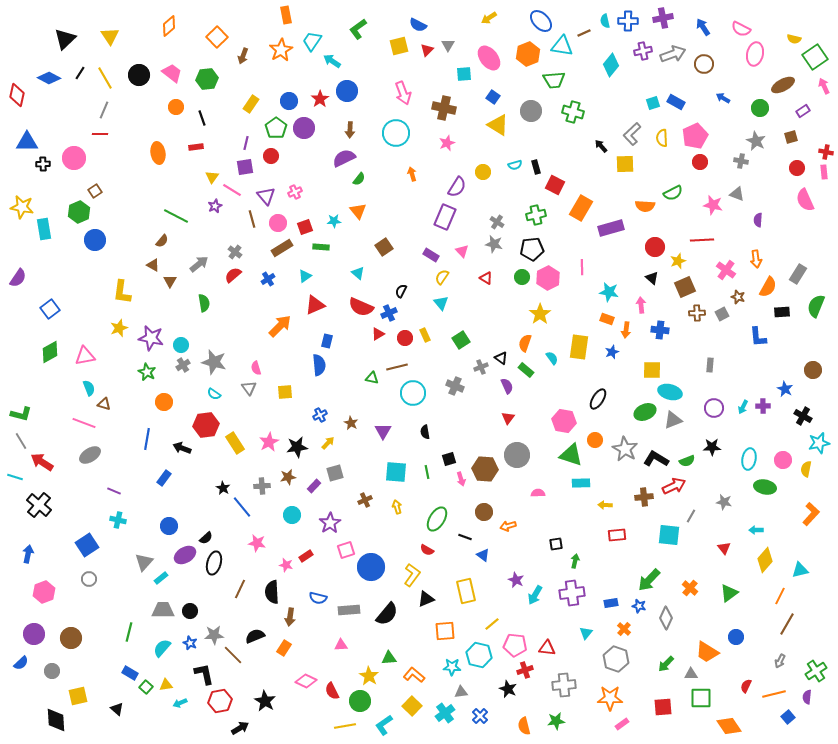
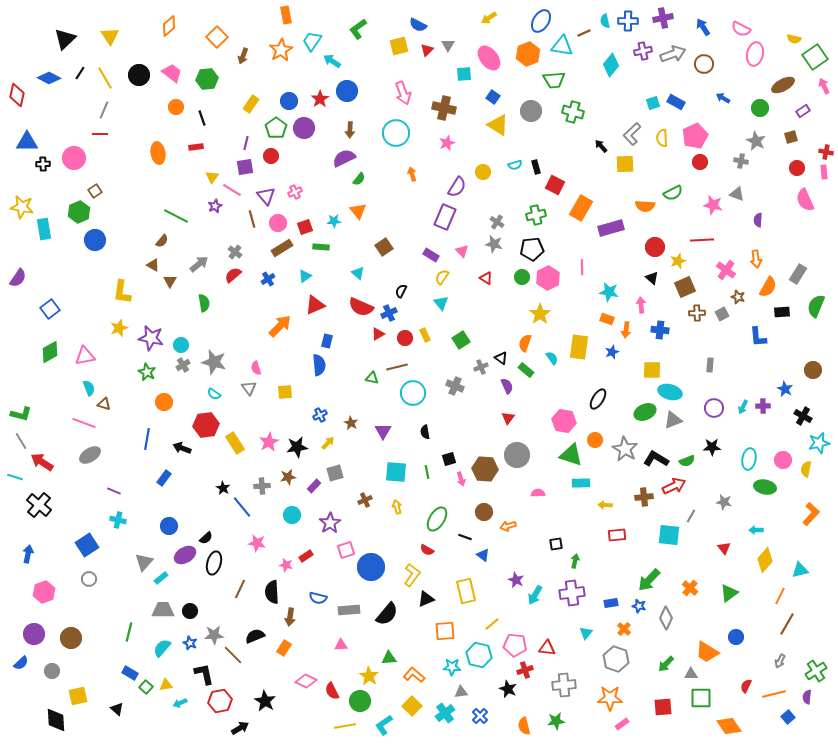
blue ellipse at (541, 21): rotated 75 degrees clockwise
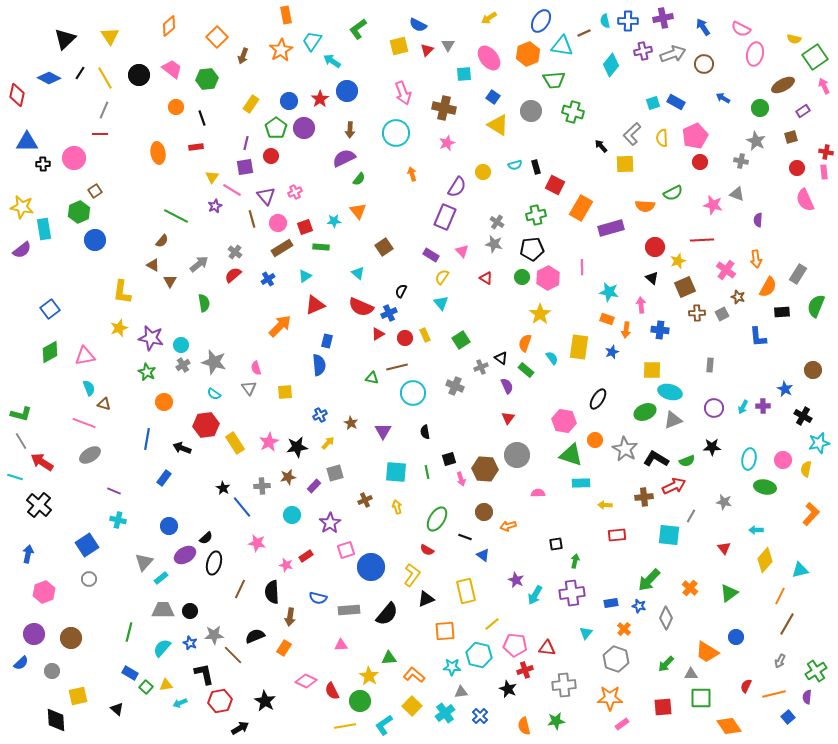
pink trapezoid at (172, 73): moved 4 px up
purple semicircle at (18, 278): moved 4 px right, 28 px up; rotated 18 degrees clockwise
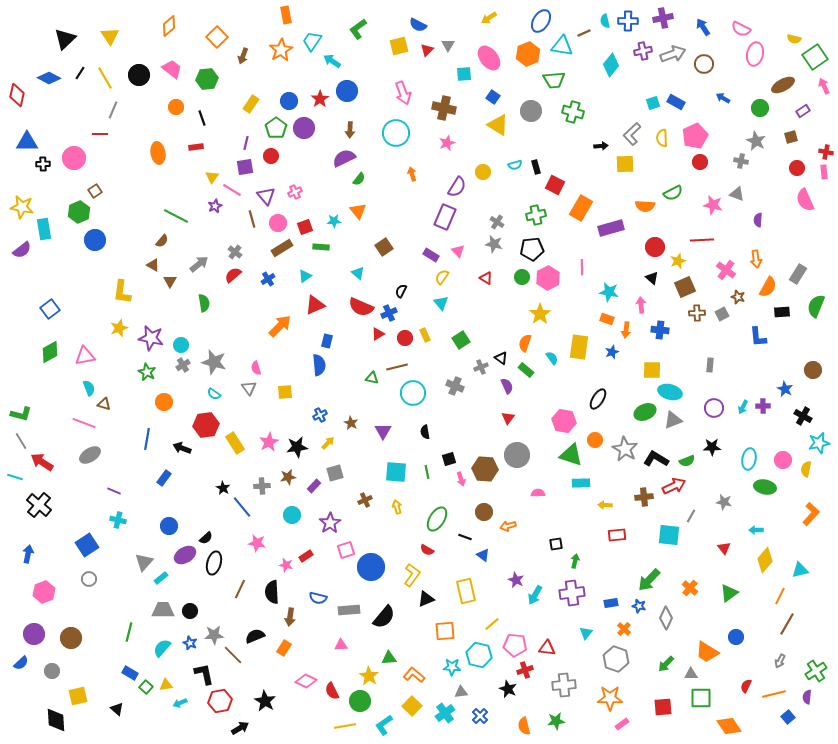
gray line at (104, 110): moved 9 px right
black arrow at (601, 146): rotated 128 degrees clockwise
pink triangle at (462, 251): moved 4 px left
black semicircle at (387, 614): moved 3 px left, 3 px down
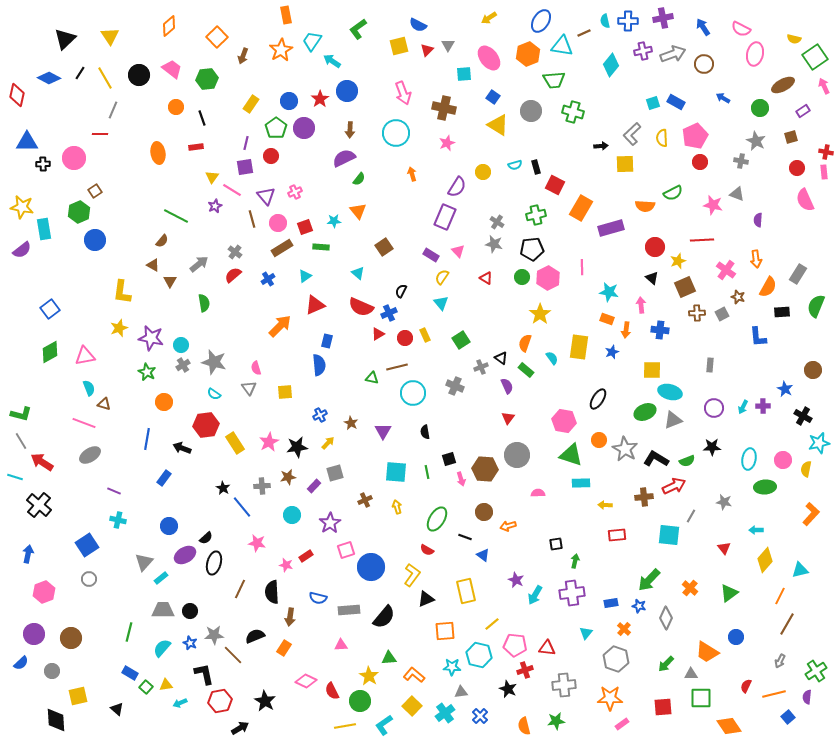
orange circle at (595, 440): moved 4 px right
green ellipse at (765, 487): rotated 15 degrees counterclockwise
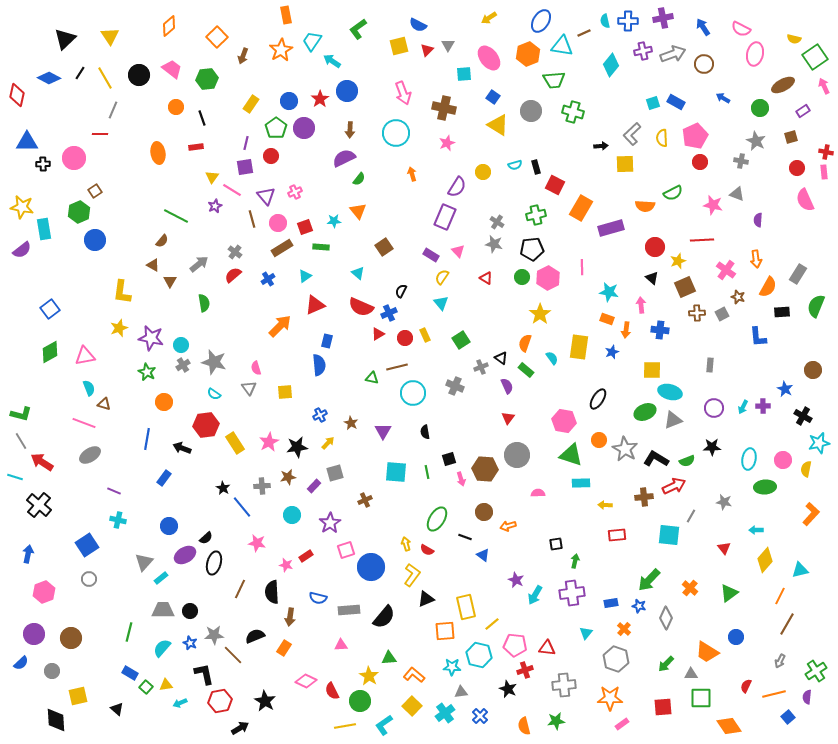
yellow arrow at (397, 507): moved 9 px right, 37 px down
yellow rectangle at (466, 591): moved 16 px down
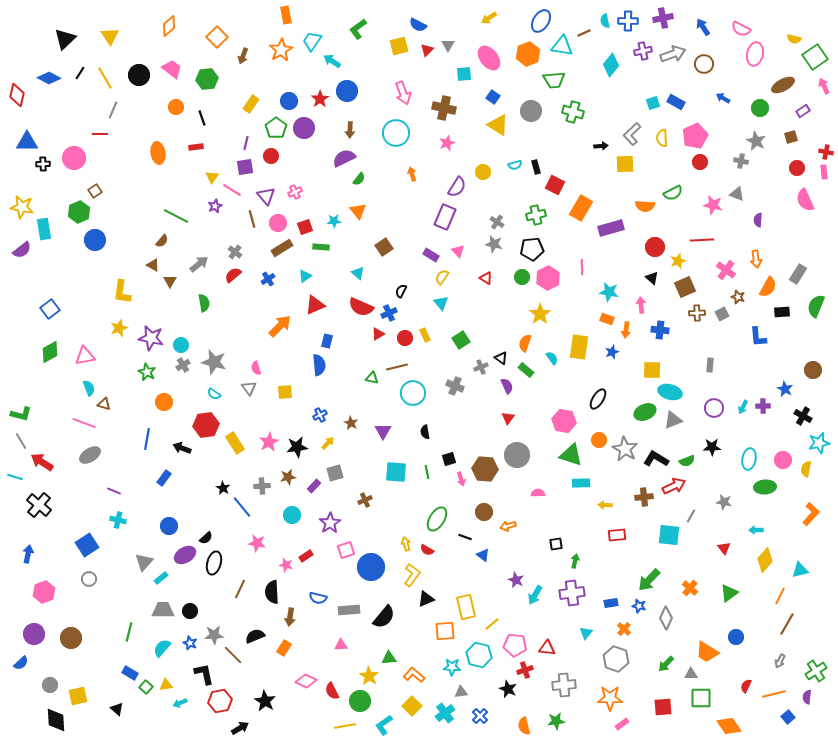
gray circle at (52, 671): moved 2 px left, 14 px down
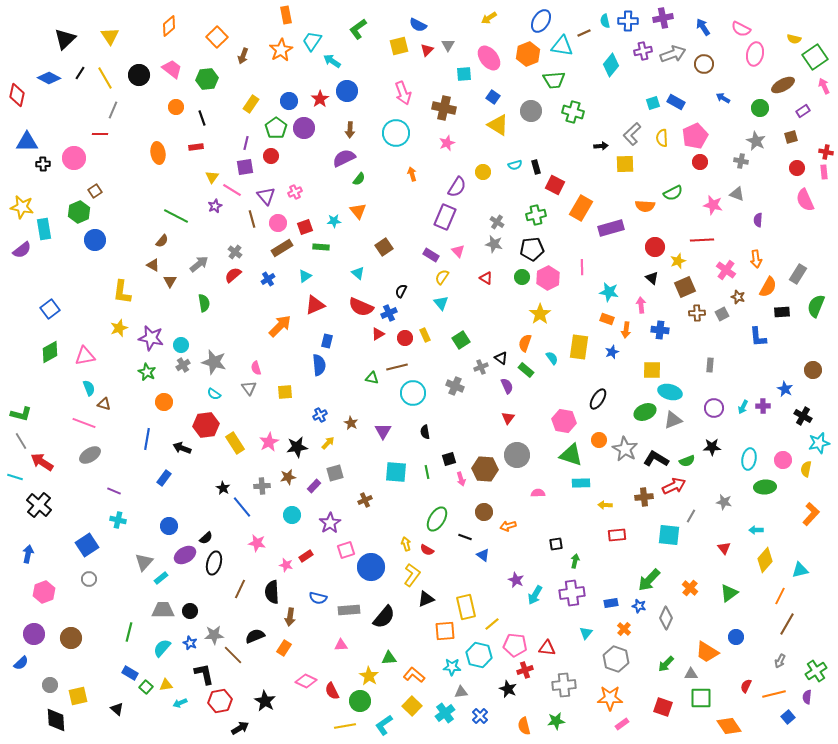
red square at (663, 707): rotated 24 degrees clockwise
